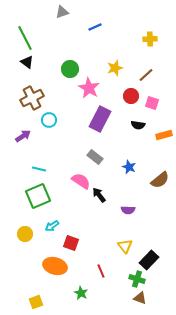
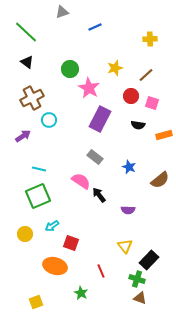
green line: moved 1 px right, 6 px up; rotated 20 degrees counterclockwise
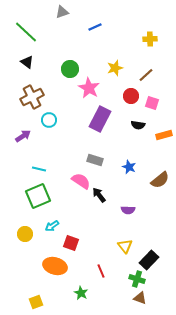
brown cross: moved 1 px up
gray rectangle: moved 3 px down; rotated 21 degrees counterclockwise
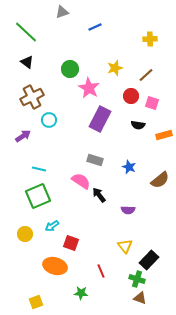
green star: rotated 24 degrees counterclockwise
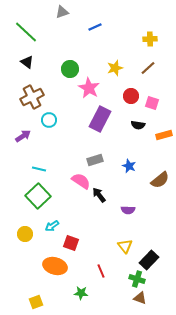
brown line: moved 2 px right, 7 px up
gray rectangle: rotated 35 degrees counterclockwise
blue star: moved 1 px up
green square: rotated 20 degrees counterclockwise
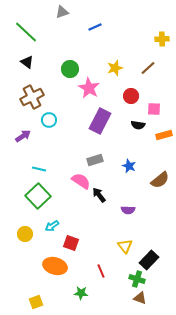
yellow cross: moved 12 px right
pink square: moved 2 px right, 6 px down; rotated 16 degrees counterclockwise
purple rectangle: moved 2 px down
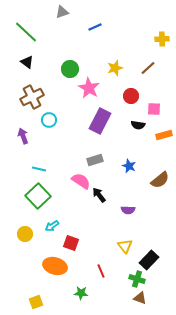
purple arrow: rotated 77 degrees counterclockwise
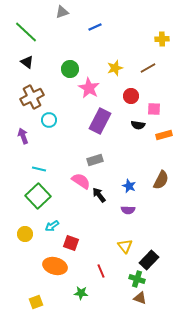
brown line: rotated 14 degrees clockwise
blue star: moved 20 px down
brown semicircle: moved 1 px right; rotated 24 degrees counterclockwise
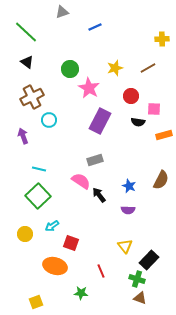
black semicircle: moved 3 px up
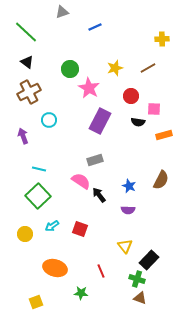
brown cross: moved 3 px left, 5 px up
red square: moved 9 px right, 14 px up
orange ellipse: moved 2 px down
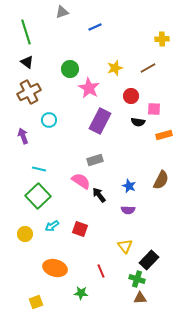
green line: rotated 30 degrees clockwise
brown triangle: rotated 24 degrees counterclockwise
